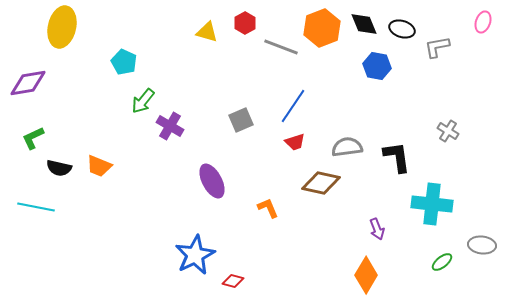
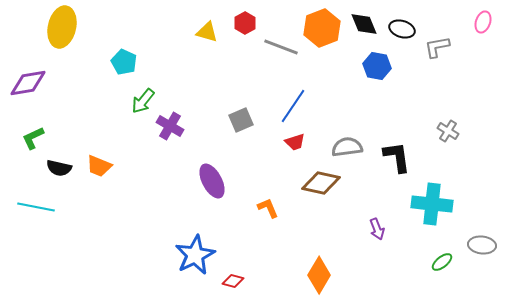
orange diamond: moved 47 px left
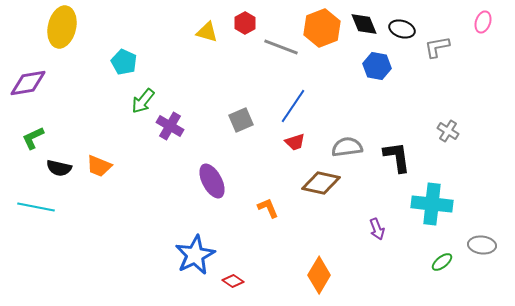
red diamond: rotated 20 degrees clockwise
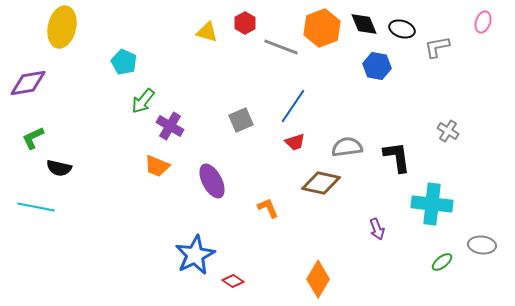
orange trapezoid: moved 58 px right
orange diamond: moved 1 px left, 4 px down
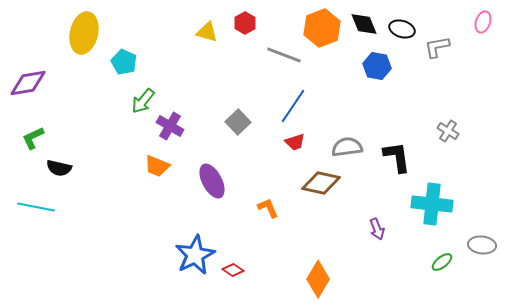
yellow ellipse: moved 22 px right, 6 px down
gray line: moved 3 px right, 8 px down
gray square: moved 3 px left, 2 px down; rotated 20 degrees counterclockwise
red diamond: moved 11 px up
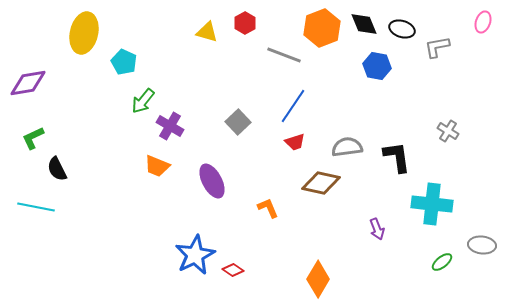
black semicircle: moved 2 px left, 1 px down; rotated 50 degrees clockwise
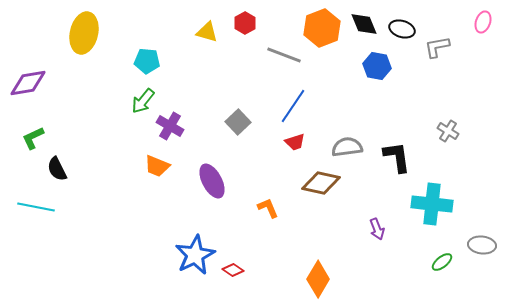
cyan pentagon: moved 23 px right, 1 px up; rotated 20 degrees counterclockwise
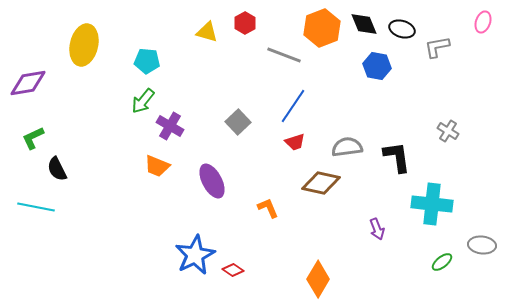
yellow ellipse: moved 12 px down
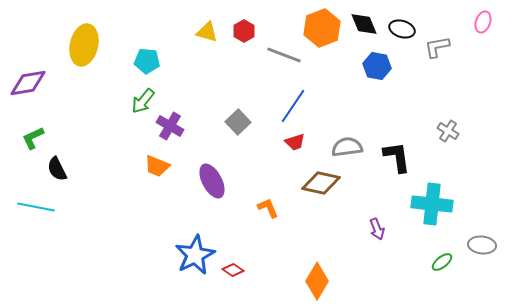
red hexagon: moved 1 px left, 8 px down
orange diamond: moved 1 px left, 2 px down
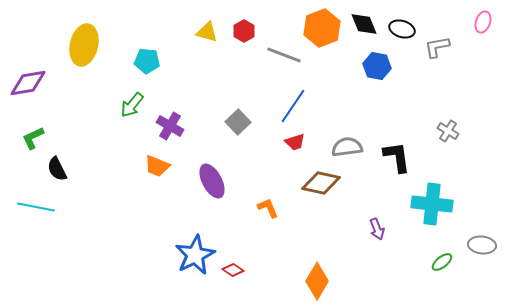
green arrow: moved 11 px left, 4 px down
